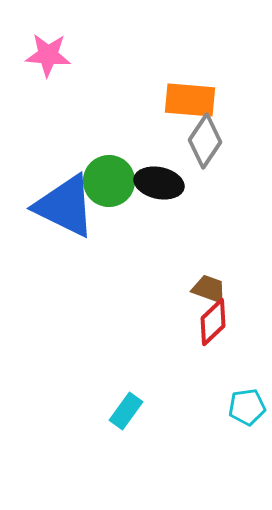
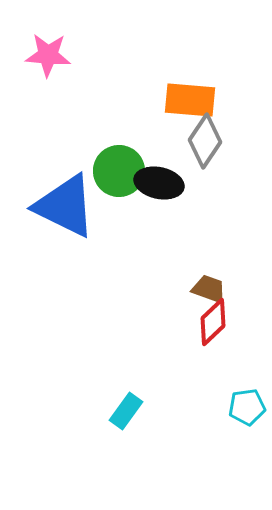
green circle: moved 10 px right, 10 px up
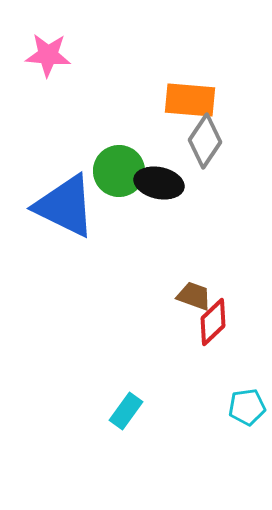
brown trapezoid: moved 15 px left, 7 px down
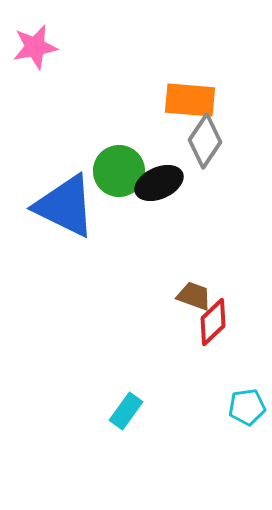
pink star: moved 13 px left, 8 px up; rotated 15 degrees counterclockwise
black ellipse: rotated 36 degrees counterclockwise
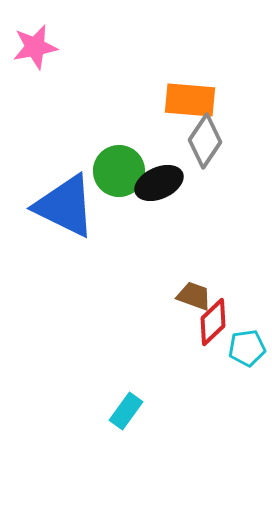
cyan pentagon: moved 59 px up
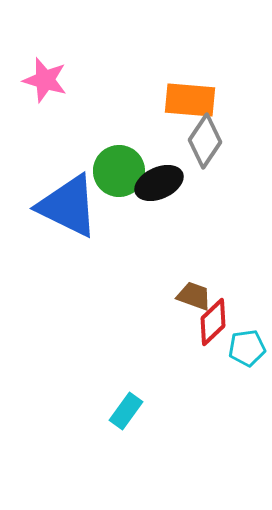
pink star: moved 10 px right, 33 px down; rotated 27 degrees clockwise
blue triangle: moved 3 px right
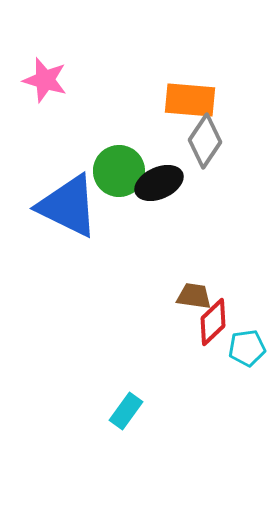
brown trapezoid: rotated 12 degrees counterclockwise
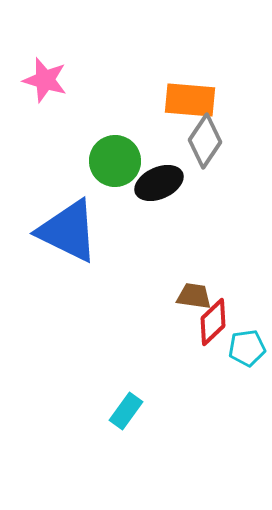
green circle: moved 4 px left, 10 px up
blue triangle: moved 25 px down
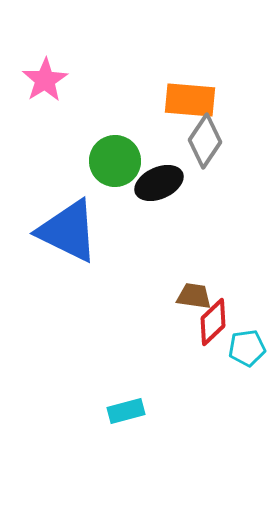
pink star: rotated 24 degrees clockwise
cyan rectangle: rotated 39 degrees clockwise
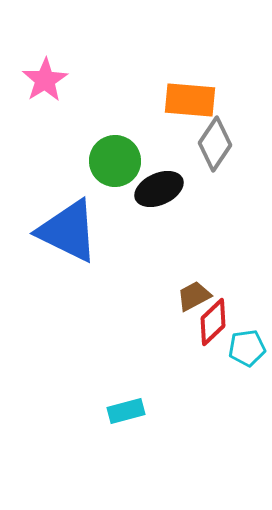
gray diamond: moved 10 px right, 3 px down
black ellipse: moved 6 px down
brown trapezoid: rotated 36 degrees counterclockwise
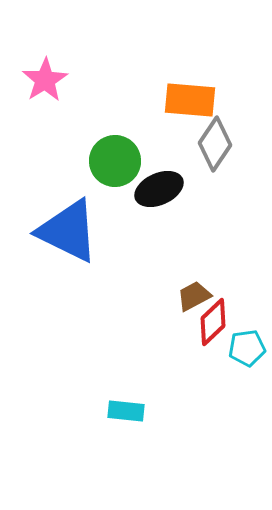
cyan rectangle: rotated 21 degrees clockwise
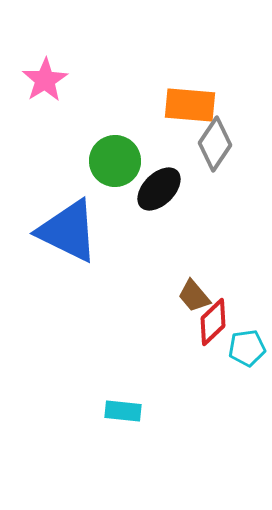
orange rectangle: moved 5 px down
black ellipse: rotated 21 degrees counterclockwise
brown trapezoid: rotated 102 degrees counterclockwise
cyan rectangle: moved 3 px left
